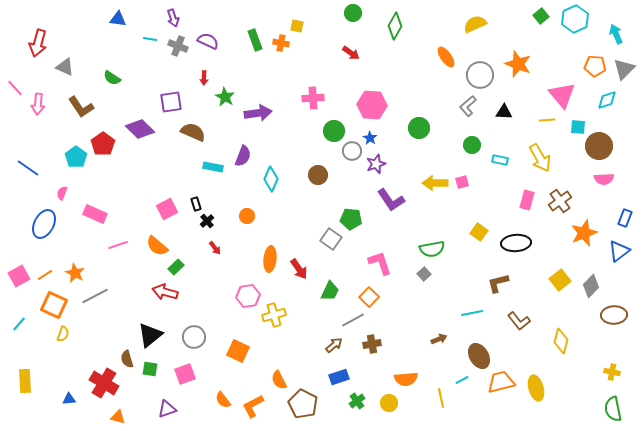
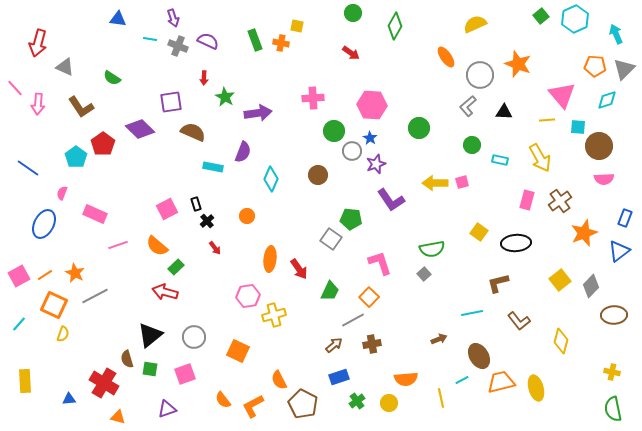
purple semicircle at (243, 156): moved 4 px up
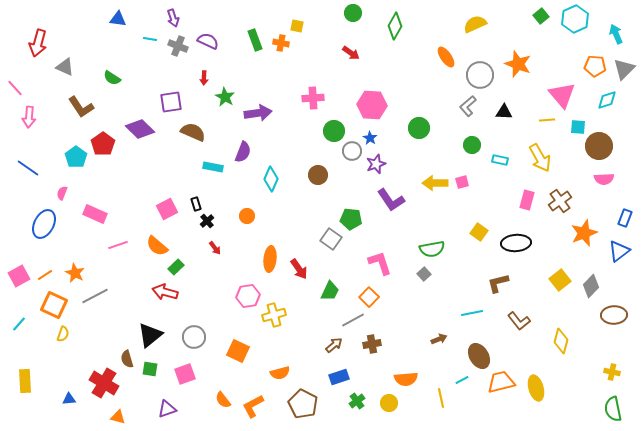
pink arrow at (38, 104): moved 9 px left, 13 px down
orange semicircle at (279, 380): moved 1 px right, 7 px up; rotated 78 degrees counterclockwise
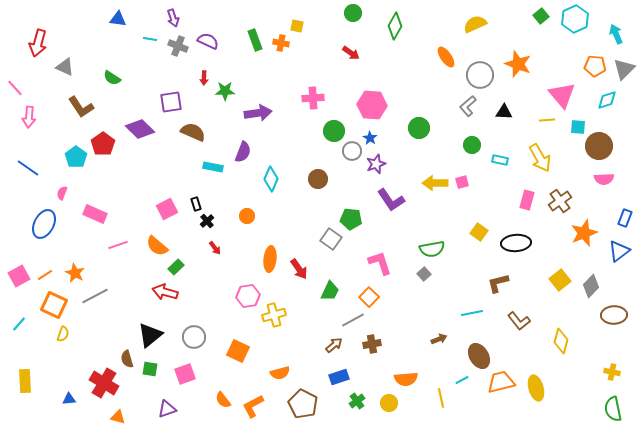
green star at (225, 97): moved 6 px up; rotated 30 degrees counterclockwise
brown circle at (318, 175): moved 4 px down
